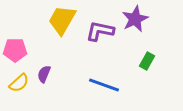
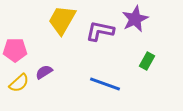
purple semicircle: moved 2 px up; rotated 36 degrees clockwise
blue line: moved 1 px right, 1 px up
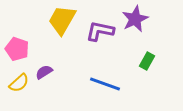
pink pentagon: moved 2 px right, 1 px up; rotated 20 degrees clockwise
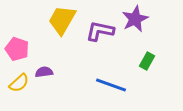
purple semicircle: rotated 24 degrees clockwise
blue line: moved 6 px right, 1 px down
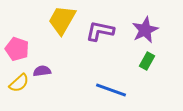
purple star: moved 10 px right, 11 px down
purple semicircle: moved 2 px left, 1 px up
blue line: moved 5 px down
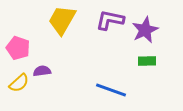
purple L-shape: moved 10 px right, 11 px up
pink pentagon: moved 1 px right, 1 px up
green rectangle: rotated 60 degrees clockwise
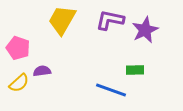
green rectangle: moved 12 px left, 9 px down
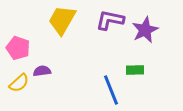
blue line: rotated 48 degrees clockwise
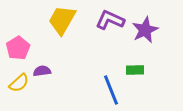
purple L-shape: rotated 12 degrees clockwise
pink pentagon: rotated 20 degrees clockwise
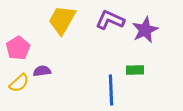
blue line: rotated 20 degrees clockwise
